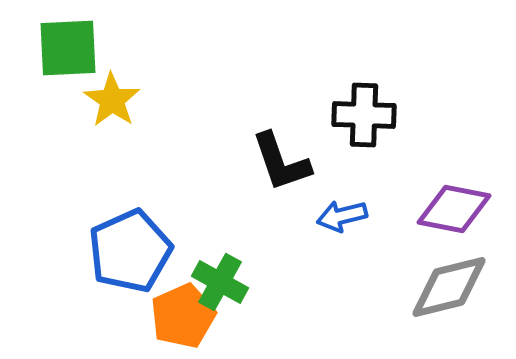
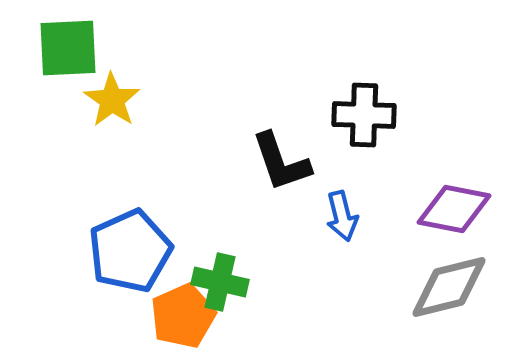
blue arrow: rotated 90 degrees counterclockwise
green cross: rotated 16 degrees counterclockwise
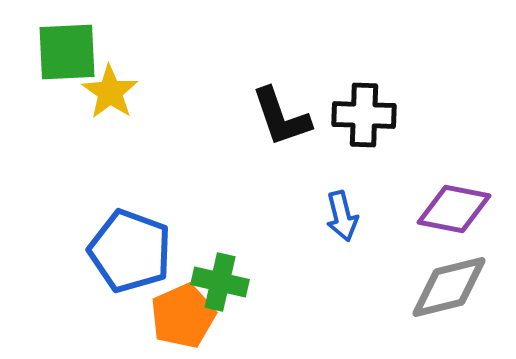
green square: moved 1 px left, 4 px down
yellow star: moved 2 px left, 8 px up
black L-shape: moved 45 px up
blue pentagon: rotated 28 degrees counterclockwise
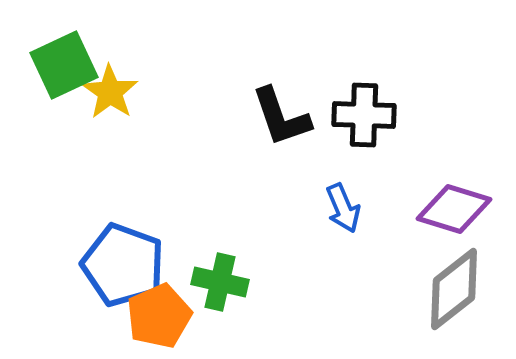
green square: moved 3 px left, 13 px down; rotated 22 degrees counterclockwise
purple diamond: rotated 6 degrees clockwise
blue arrow: moved 1 px right, 8 px up; rotated 9 degrees counterclockwise
blue pentagon: moved 7 px left, 14 px down
gray diamond: moved 5 px right, 2 px down; rotated 24 degrees counterclockwise
orange pentagon: moved 24 px left
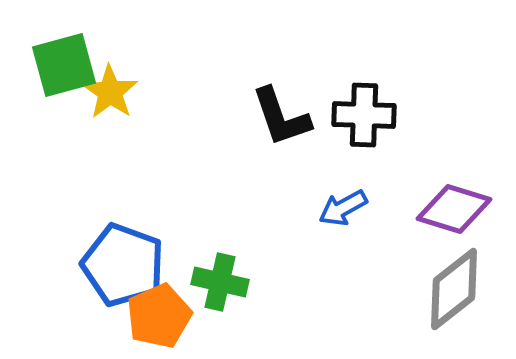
green square: rotated 10 degrees clockwise
blue arrow: rotated 84 degrees clockwise
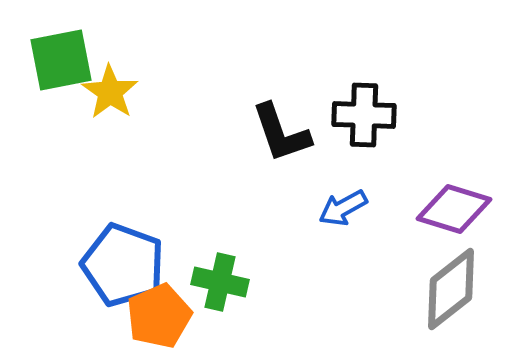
green square: moved 3 px left, 5 px up; rotated 4 degrees clockwise
black L-shape: moved 16 px down
gray diamond: moved 3 px left
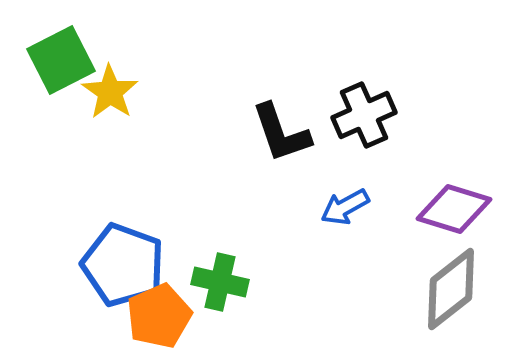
green square: rotated 16 degrees counterclockwise
black cross: rotated 26 degrees counterclockwise
blue arrow: moved 2 px right, 1 px up
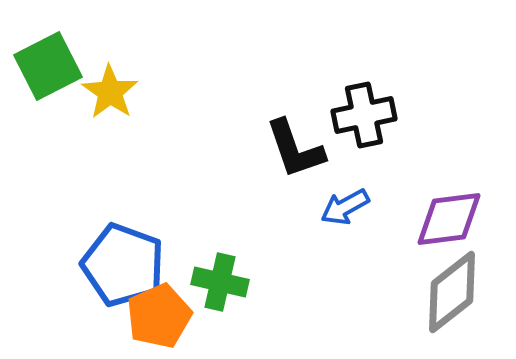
green square: moved 13 px left, 6 px down
black cross: rotated 12 degrees clockwise
black L-shape: moved 14 px right, 16 px down
purple diamond: moved 5 px left, 10 px down; rotated 24 degrees counterclockwise
gray diamond: moved 1 px right, 3 px down
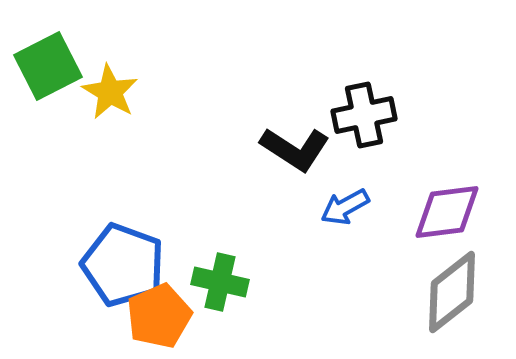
yellow star: rotated 4 degrees counterclockwise
black L-shape: rotated 38 degrees counterclockwise
purple diamond: moved 2 px left, 7 px up
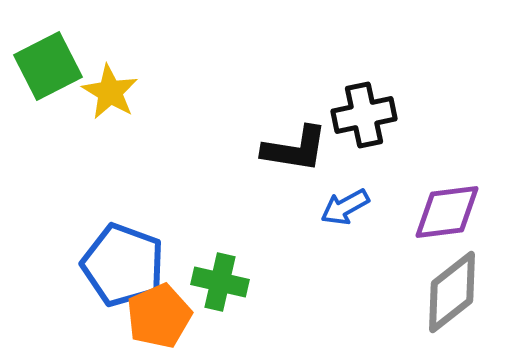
black L-shape: rotated 24 degrees counterclockwise
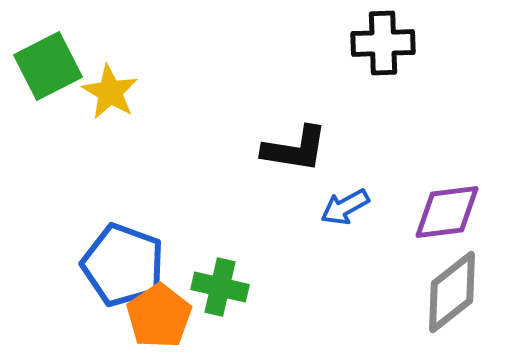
black cross: moved 19 px right, 72 px up; rotated 10 degrees clockwise
green cross: moved 5 px down
orange pentagon: rotated 10 degrees counterclockwise
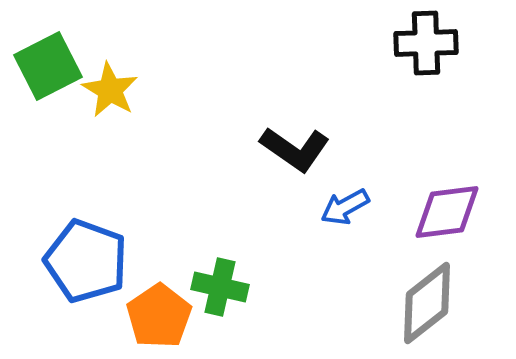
black cross: moved 43 px right
yellow star: moved 2 px up
black L-shape: rotated 26 degrees clockwise
blue pentagon: moved 37 px left, 4 px up
gray diamond: moved 25 px left, 11 px down
